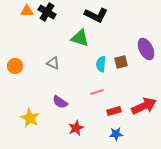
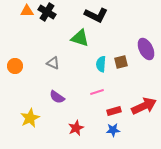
purple semicircle: moved 3 px left, 5 px up
yellow star: rotated 18 degrees clockwise
blue star: moved 3 px left, 4 px up
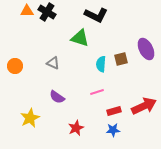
brown square: moved 3 px up
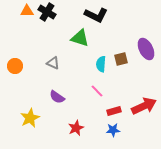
pink line: moved 1 px up; rotated 64 degrees clockwise
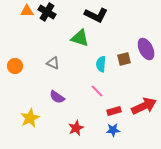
brown square: moved 3 px right
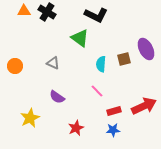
orange triangle: moved 3 px left
green triangle: rotated 18 degrees clockwise
